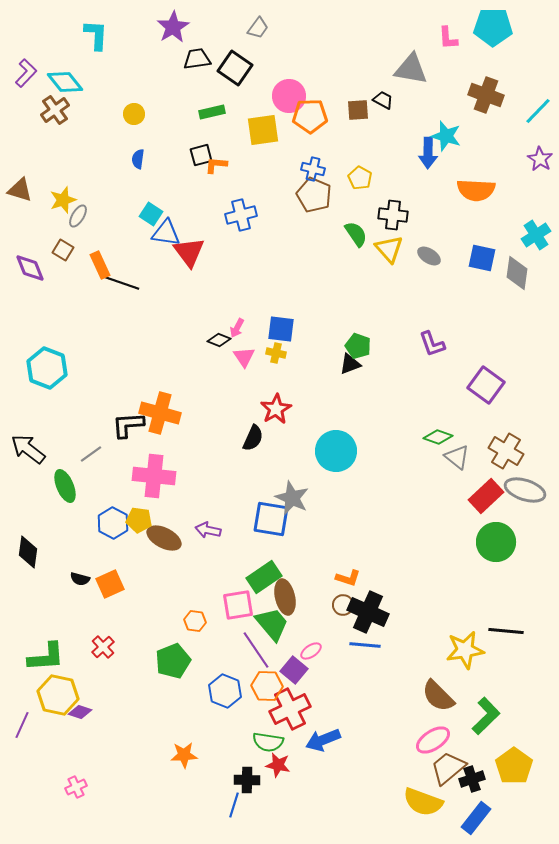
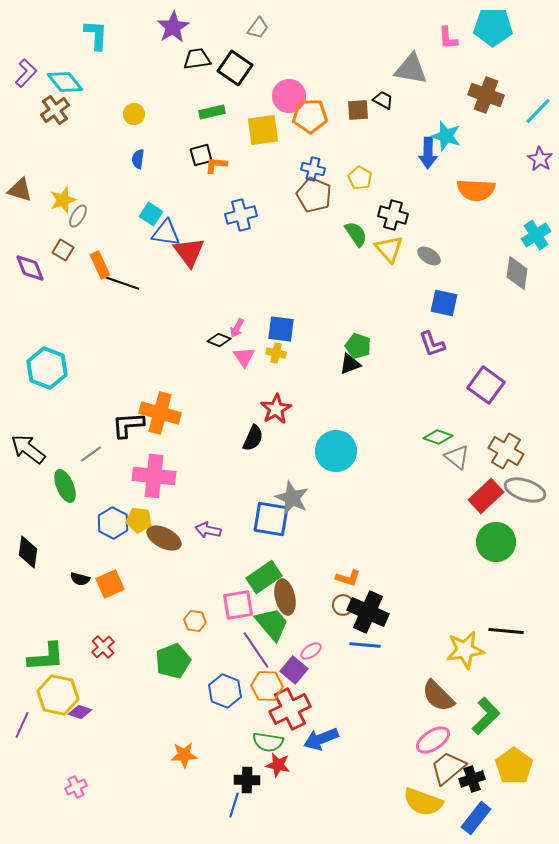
black cross at (393, 215): rotated 8 degrees clockwise
blue square at (482, 258): moved 38 px left, 45 px down
blue arrow at (323, 740): moved 2 px left, 1 px up
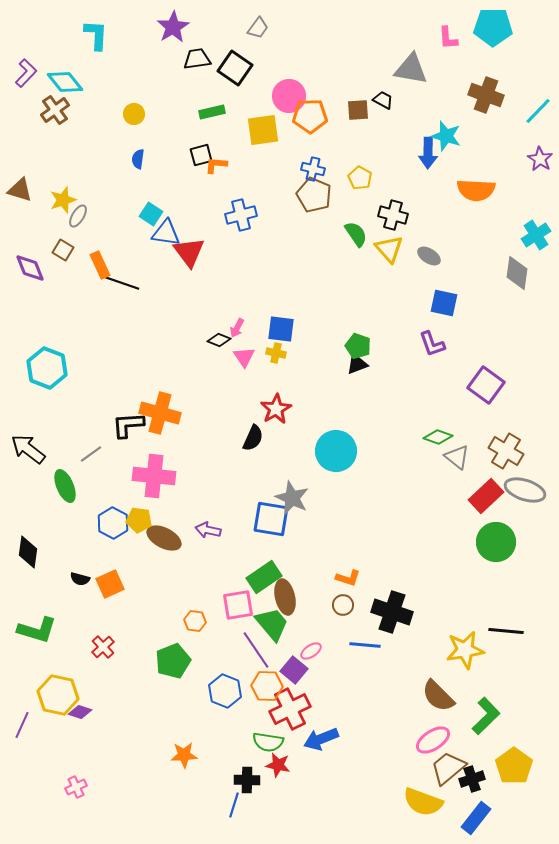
black triangle at (350, 364): moved 7 px right
black cross at (368, 612): moved 24 px right; rotated 6 degrees counterclockwise
green L-shape at (46, 657): moved 9 px left, 27 px up; rotated 21 degrees clockwise
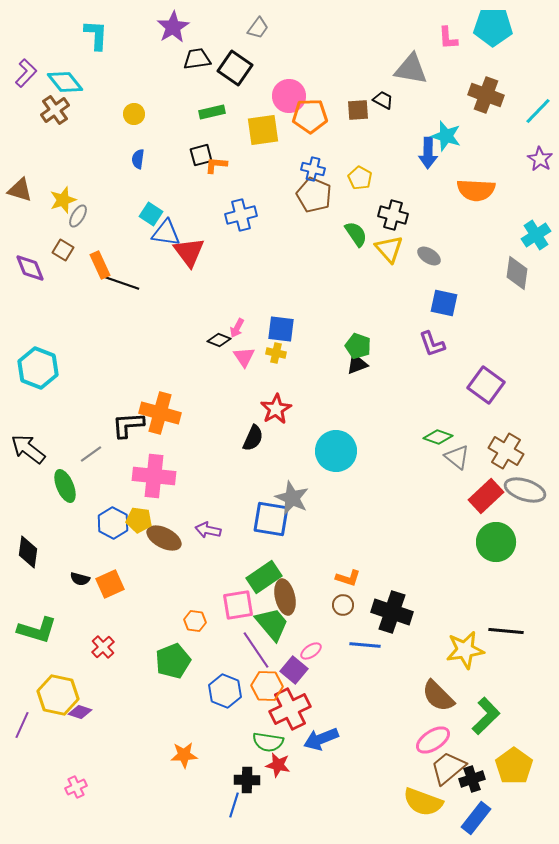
cyan hexagon at (47, 368): moved 9 px left
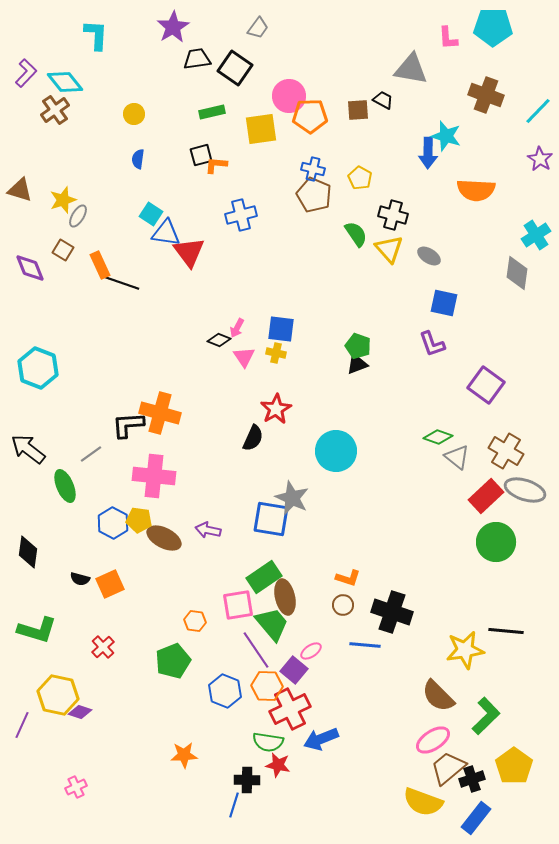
yellow square at (263, 130): moved 2 px left, 1 px up
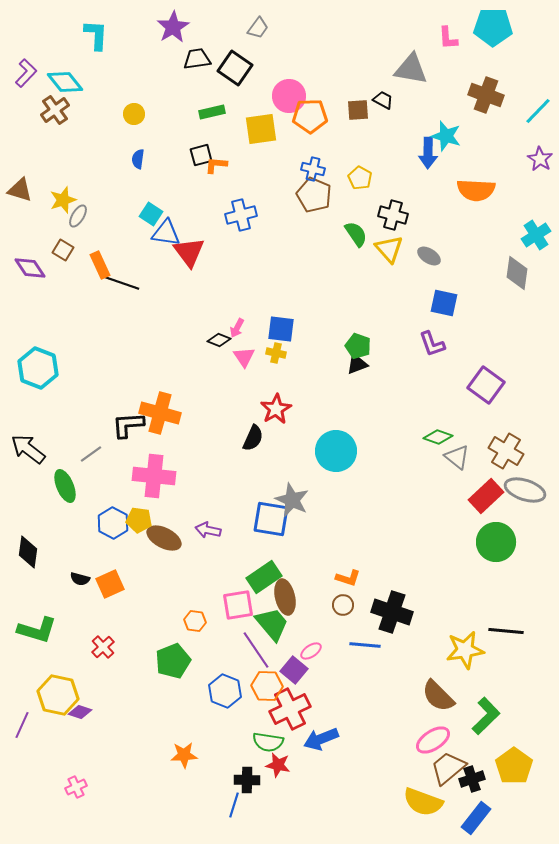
purple diamond at (30, 268): rotated 12 degrees counterclockwise
gray star at (292, 498): moved 2 px down
